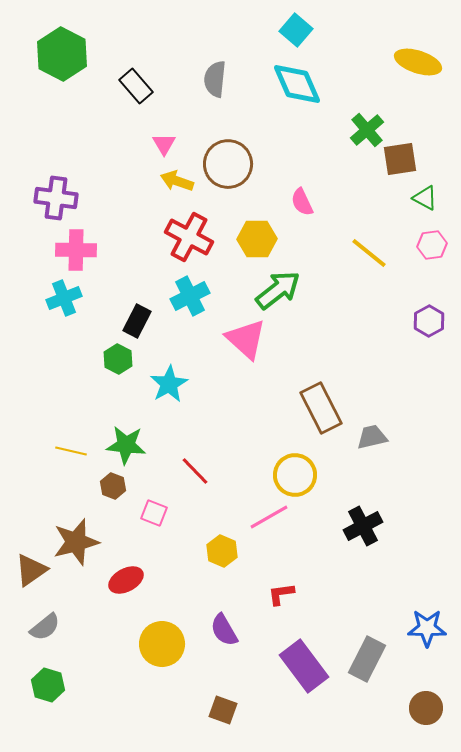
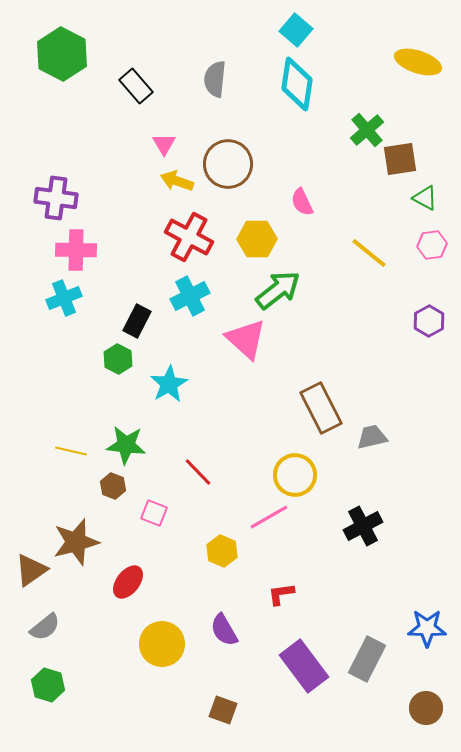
cyan diamond at (297, 84): rotated 32 degrees clockwise
red line at (195, 471): moved 3 px right, 1 px down
red ellipse at (126, 580): moved 2 px right, 2 px down; rotated 24 degrees counterclockwise
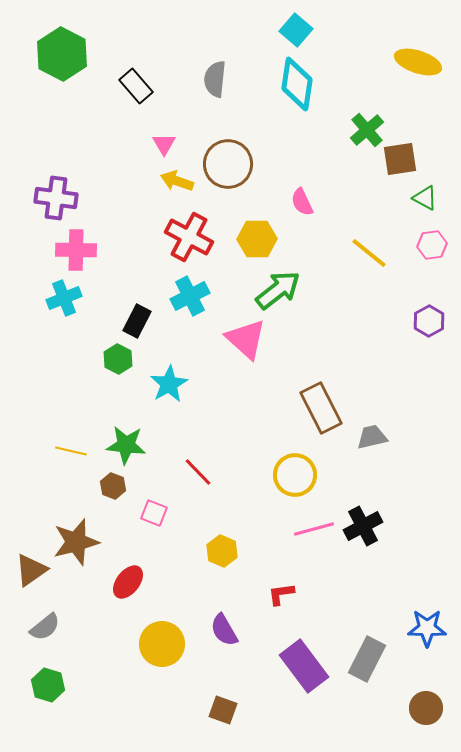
pink line at (269, 517): moved 45 px right, 12 px down; rotated 15 degrees clockwise
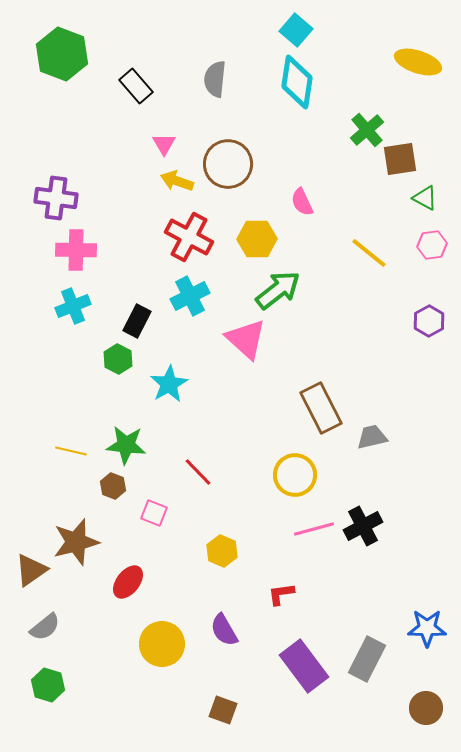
green hexagon at (62, 54): rotated 6 degrees counterclockwise
cyan diamond at (297, 84): moved 2 px up
cyan cross at (64, 298): moved 9 px right, 8 px down
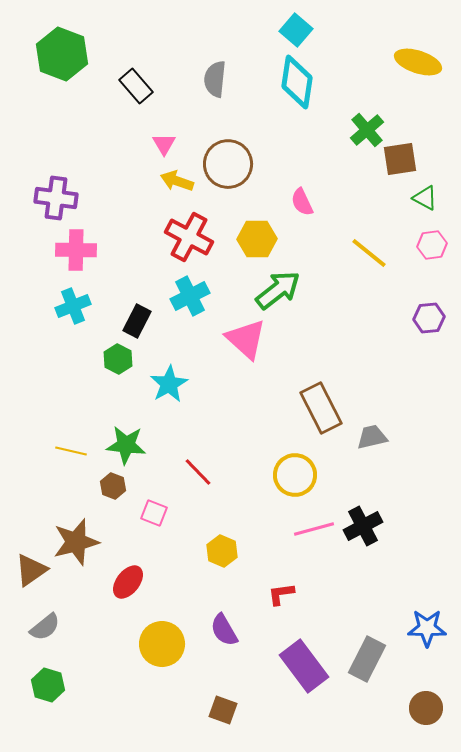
purple hexagon at (429, 321): moved 3 px up; rotated 24 degrees clockwise
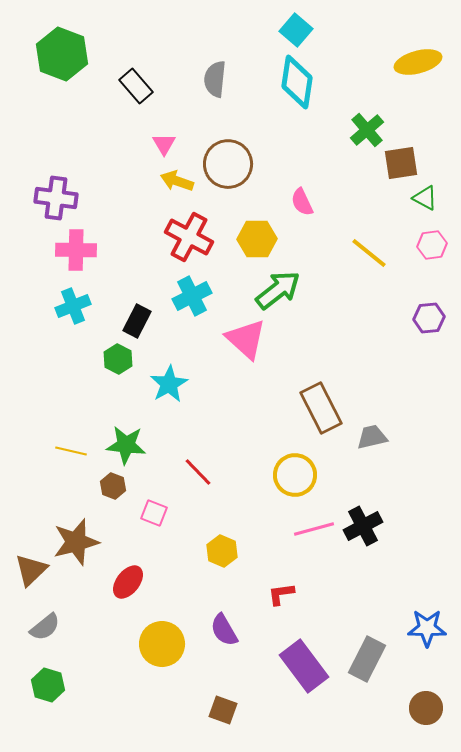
yellow ellipse at (418, 62): rotated 33 degrees counterclockwise
brown square at (400, 159): moved 1 px right, 4 px down
cyan cross at (190, 296): moved 2 px right
brown triangle at (31, 570): rotated 9 degrees counterclockwise
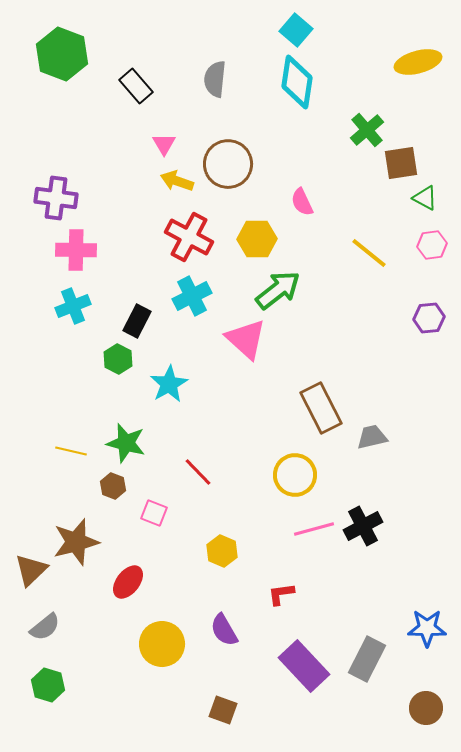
green star at (126, 445): moved 2 px up; rotated 9 degrees clockwise
purple rectangle at (304, 666): rotated 6 degrees counterclockwise
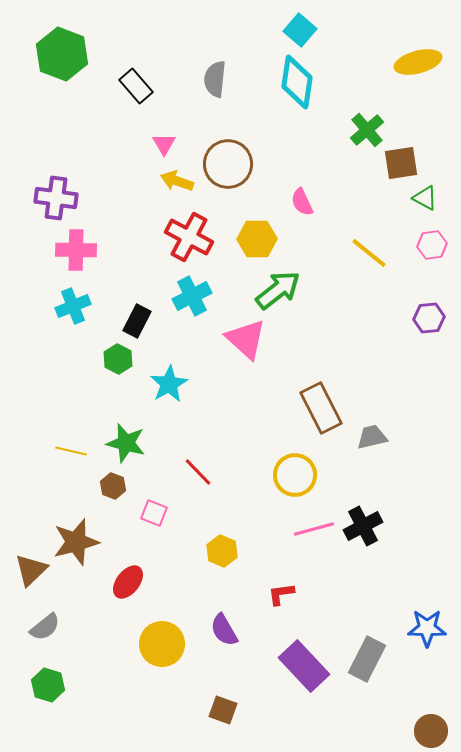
cyan square at (296, 30): moved 4 px right
brown circle at (426, 708): moved 5 px right, 23 px down
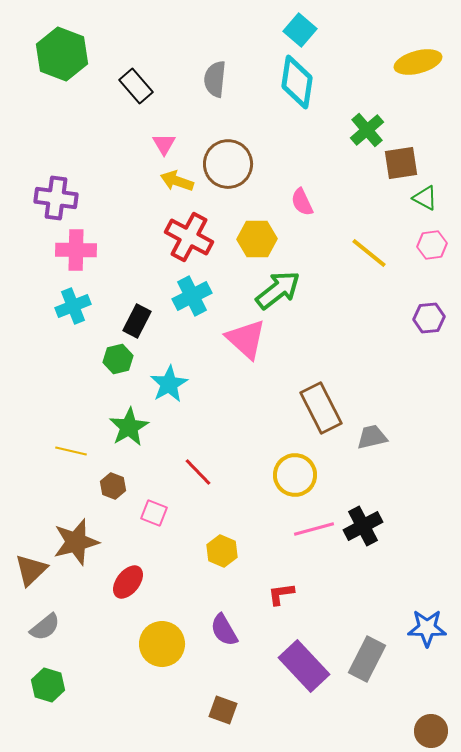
green hexagon at (118, 359): rotated 20 degrees clockwise
green star at (126, 443): moved 3 px right, 16 px up; rotated 27 degrees clockwise
